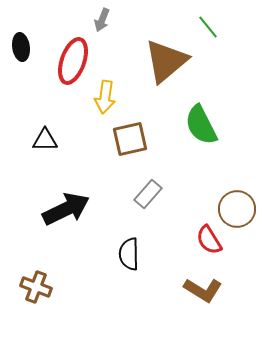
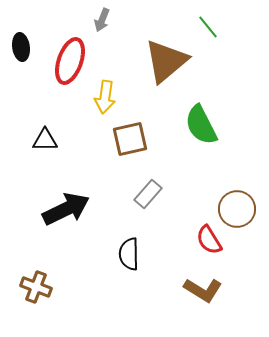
red ellipse: moved 3 px left
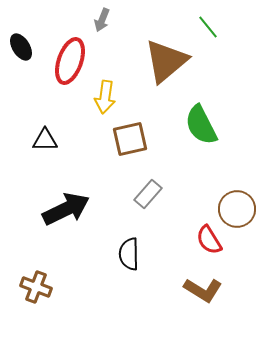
black ellipse: rotated 24 degrees counterclockwise
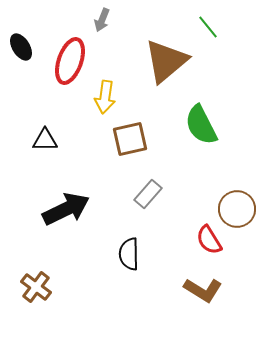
brown cross: rotated 16 degrees clockwise
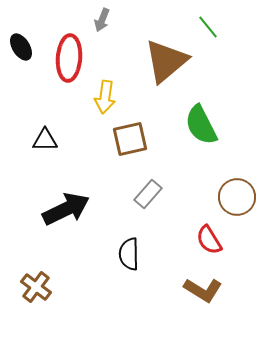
red ellipse: moved 1 px left, 3 px up; rotated 15 degrees counterclockwise
brown circle: moved 12 px up
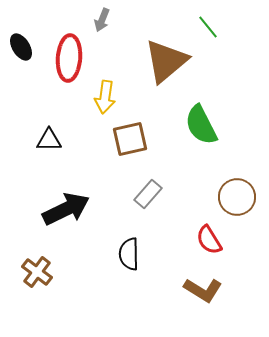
black triangle: moved 4 px right
brown cross: moved 1 px right, 15 px up
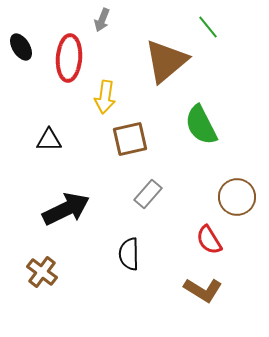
brown cross: moved 5 px right
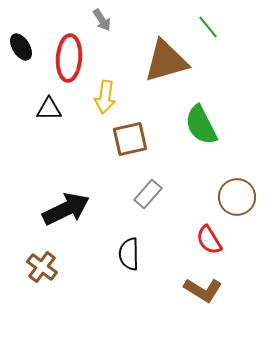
gray arrow: rotated 55 degrees counterclockwise
brown triangle: rotated 24 degrees clockwise
black triangle: moved 31 px up
brown cross: moved 5 px up
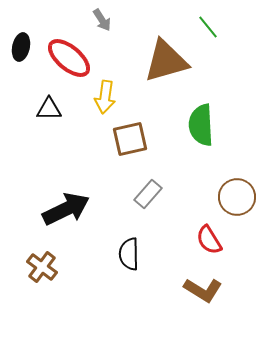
black ellipse: rotated 44 degrees clockwise
red ellipse: rotated 54 degrees counterclockwise
green semicircle: rotated 24 degrees clockwise
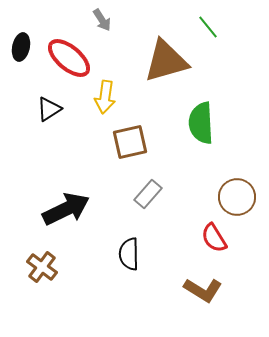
black triangle: rotated 32 degrees counterclockwise
green semicircle: moved 2 px up
brown square: moved 3 px down
red semicircle: moved 5 px right, 2 px up
